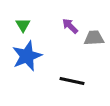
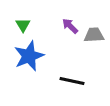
gray trapezoid: moved 3 px up
blue star: moved 2 px right
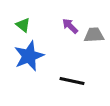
green triangle: rotated 21 degrees counterclockwise
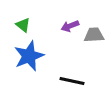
purple arrow: rotated 66 degrees counterclockwise
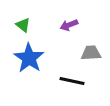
purple arrow: moved 1 px left, 1 px up
gray trapezoid: moved 3 px left, 18 px down
blue star: moved 2 px down; rotated 16 degrees counterclockwise
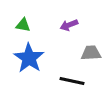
green triangle: rotated 28 degrees counterclockwise
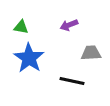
green triangle: moved 2 px left, 2 px down
